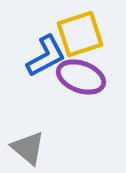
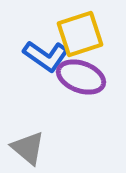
blue L-shape: rotated 63 degrees clockwise
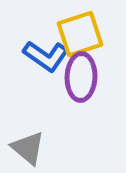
purple ellipse: rotated 72 degrees clockwise
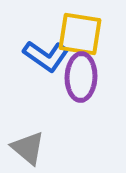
yellow square: rotated 27 degrees clockwise
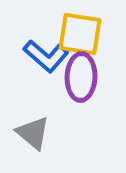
blue L-shape: rotated 6 degrees clockwise
gray triangle: moved 5 px right, 15 px up
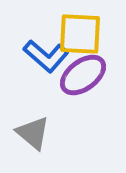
yellow square: rotated 6 degrees counterclockwise
purple ellipse: moved 2 px right, 2 px up; rotated 51 degrees clockwise
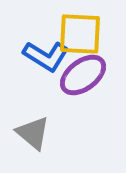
blue L-shape: rotated 9 degrees counterclockwise
